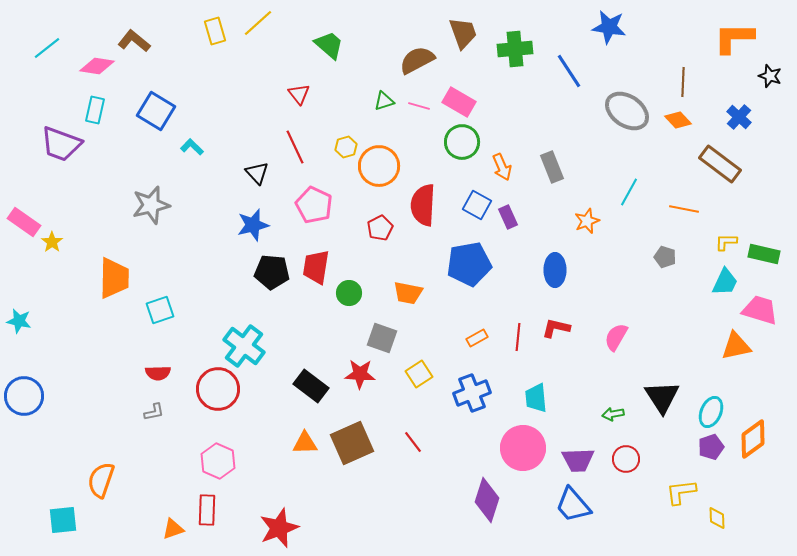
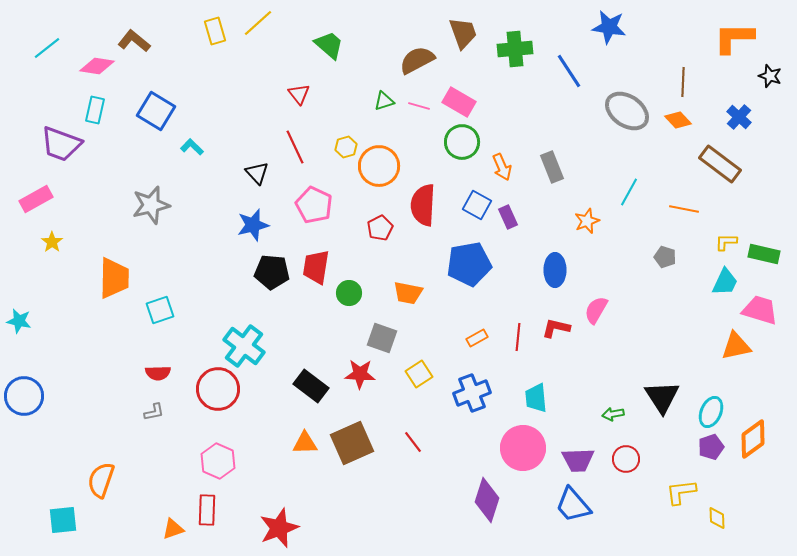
pink rectangle at (24, 222): moved 12 px right, 23 px up; rotated 64 degrees counterclockwise
pink semicircle at (616, 337): moved 20 px left, 27 px up
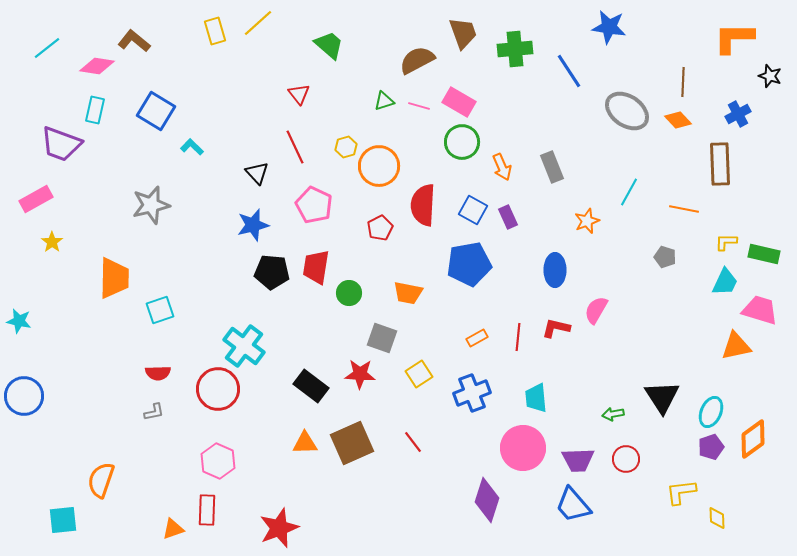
blue cross at (739, 117): moved 1 px left, 3 px up; rotated 20 degrees clockwise
brown rectangle at (720, 164): rotated 51 degrees clockwise
blue square at (477, 205): moved 4 px left, 5 px down
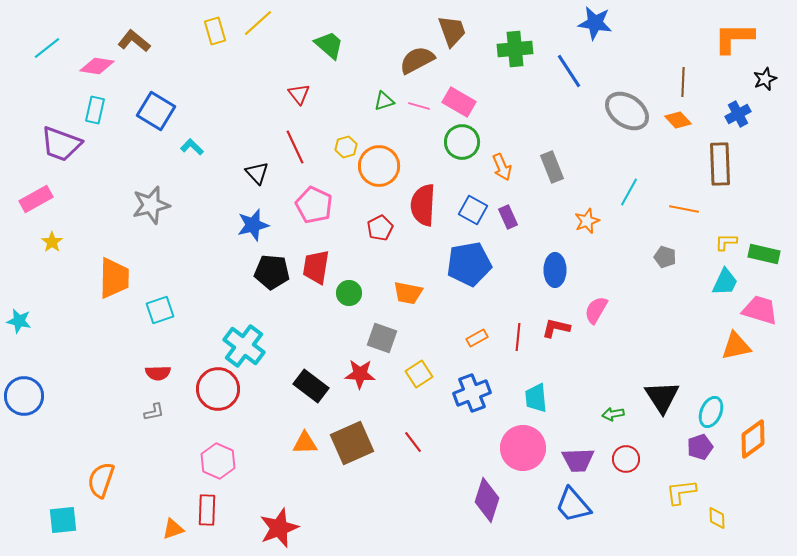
blue star at (609, 27): moved 14 px left, 4 px up
brown trapezoid at (463, 33): moved 11 px left, 2 px up
black star at (770, 76): moved 5 px left, 3 px down; rotated 30 degrees clockwise
purple pentagon at (711, 447): moved 11 px left
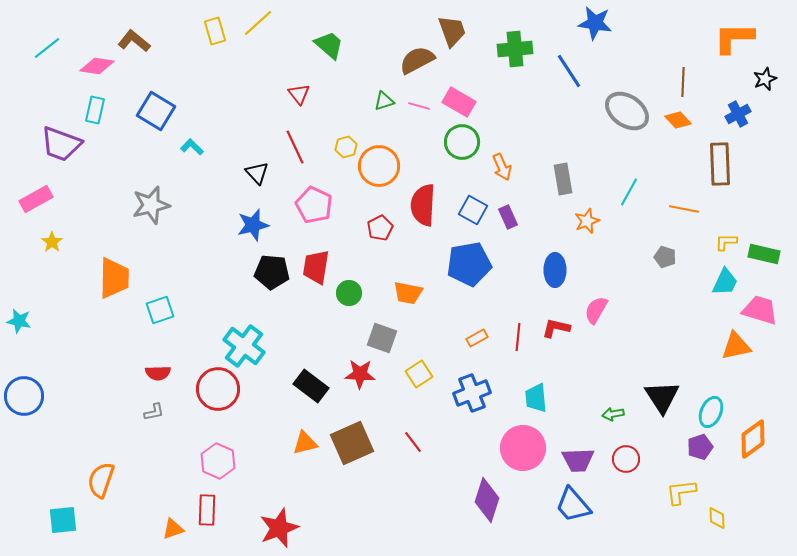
gray rectangle at (552, 167): moved 11 px right, 12 px down; rotated 12 degrees clockwise
orange triangle at (305, 443): rotated 12 degrees counterclockwise
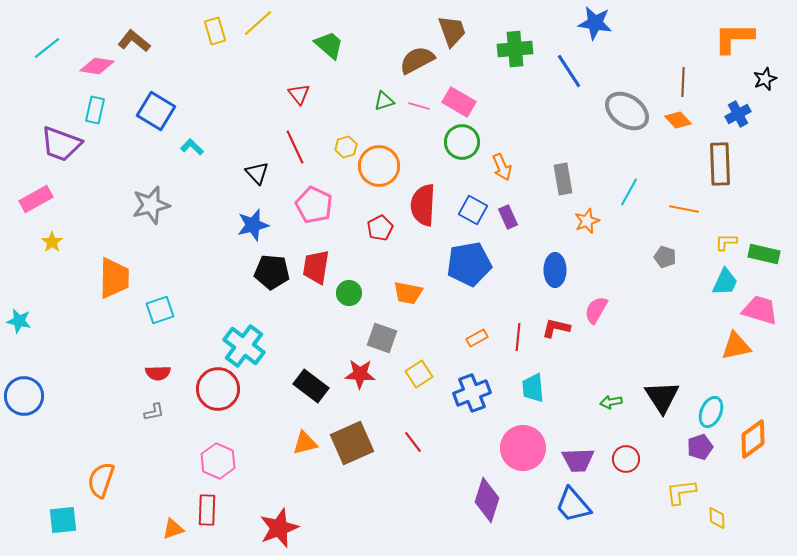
cyan trapezoid at (536, 398): moved 3 px left, 10 px up
green arrow at (613, 414): moved 2 px left, 12 px up
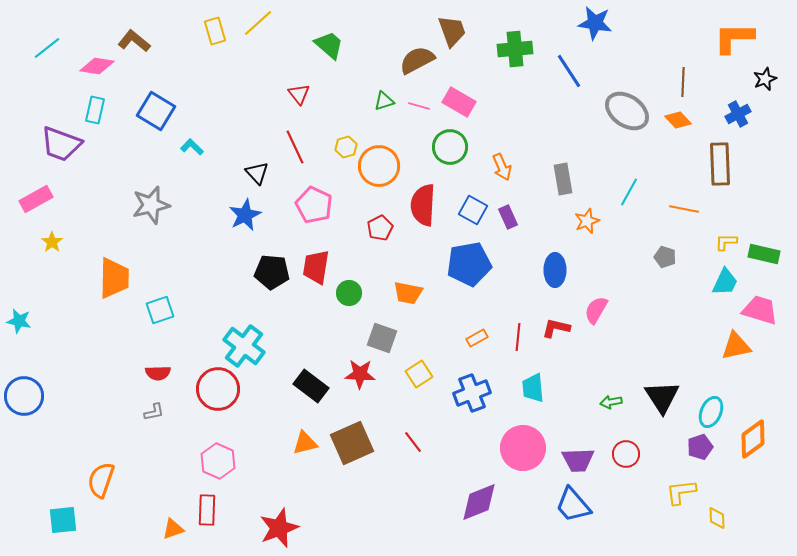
green circle at (462, 142): moved 12 px left, 5 px down
blue star at (253, 225): moved 8 px left, 10 px up; rotated 12 degrees counterclockwise
red circle at (626, 459): moved 5 px up
purple diamond at (487, 500): moved 8 px left, 2 px down; rotated 51 degrees clockwise
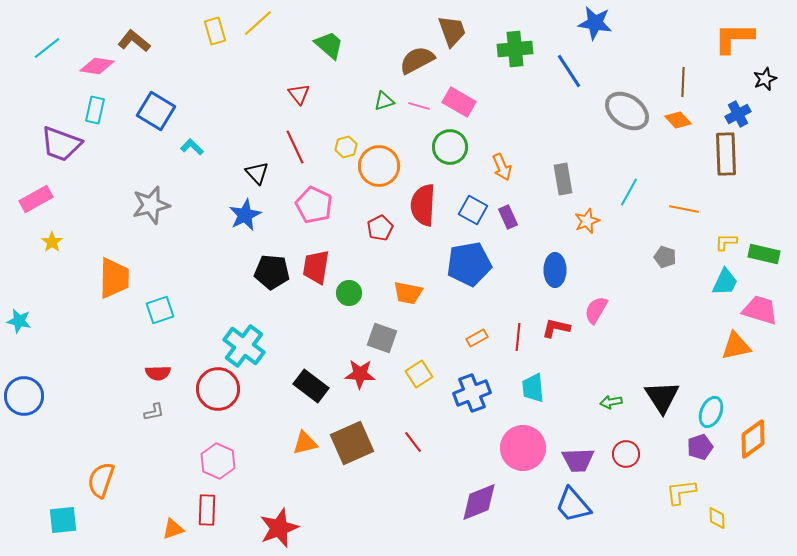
brown rectangle at (720, 164): moved 6 px right, 10 px up
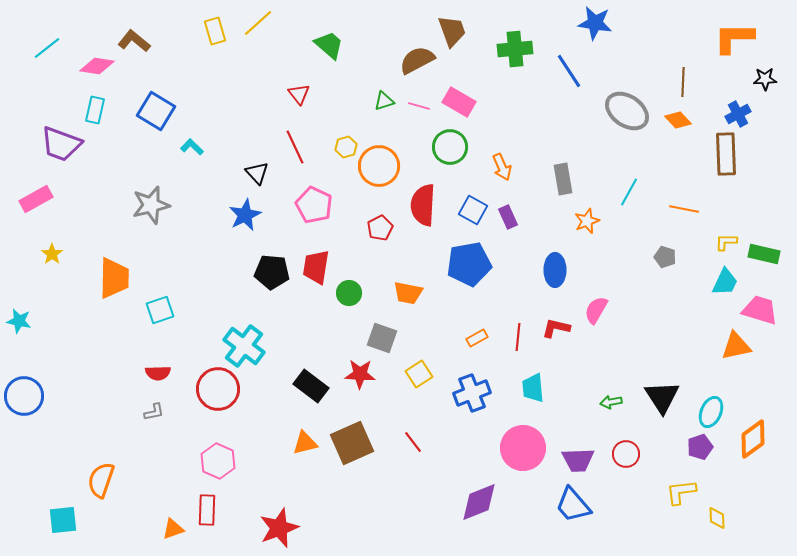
black star at (765, 79): rotated 20 degrees clockwise
yellow star at (52, 242): moved 12 px down
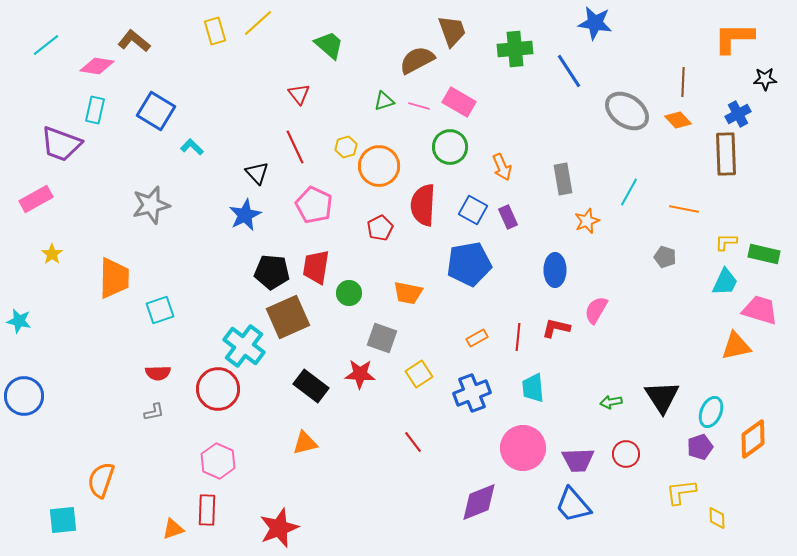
cyan line at (47, 48): moved 1 px left, 3 px up
brown square at (352, 443): moved 64 px left, 126 px up
